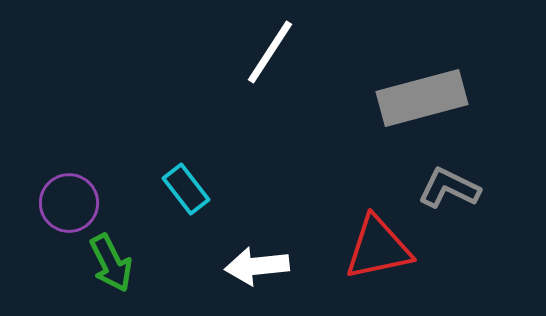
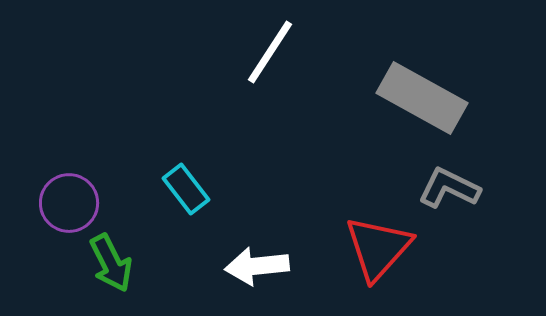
gray rectangle: rotated 44 degrees clockwise
red triangle: rotated 36 degrees counterclockwise
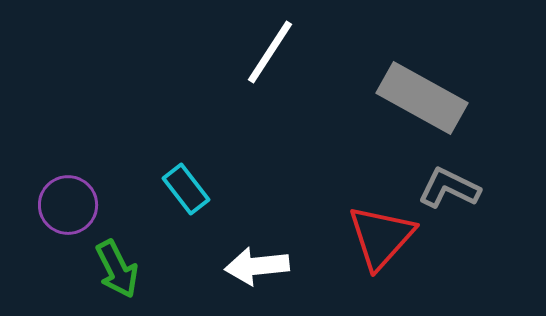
purple circle: moved 1 px left, 2 px down
red triangle: moved 3 px right, 11 px up
green arrow: moved 6 px right, 6 px down
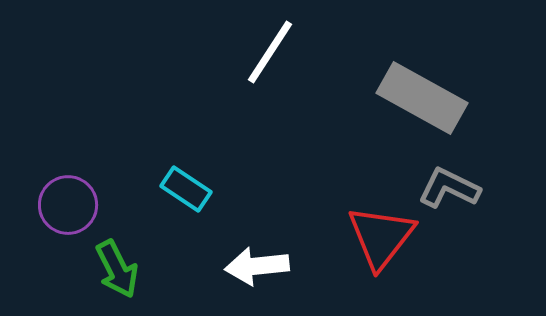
cyan rectangle: rotated 18 degrees counterclockwise
red triangle: rotated 4 degrees counterclockwise
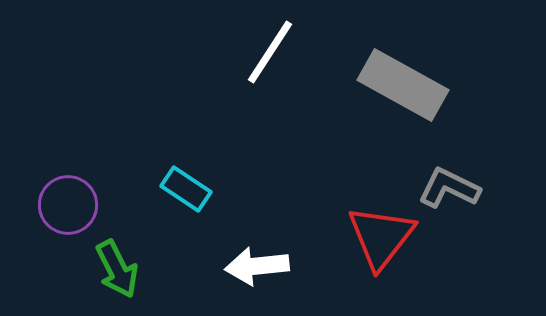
gray rectangle: moved 19 px left, 13 px up
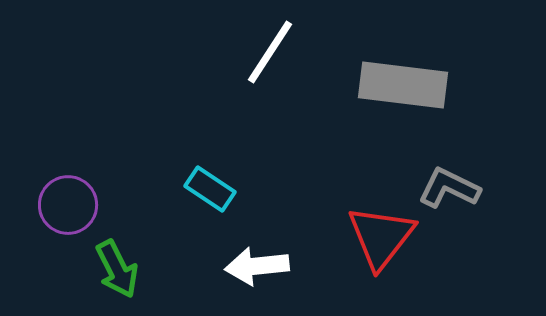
gray rectangle: rotated 22 degrees counterclockwise
cyan rectangle: moved 24 px right
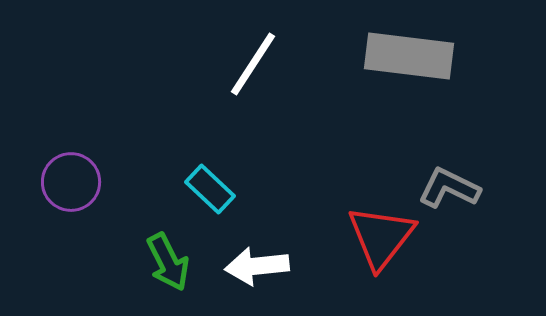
white line: moved 17 px left, 12 px down
gray rectangle: moved 6 px right, 29 px up
cyan rectangle: rotated 9 degrees clockwise
purple circle: moved 3 px right, 23 px up
green arrow: moved 51 px right, 7 px up
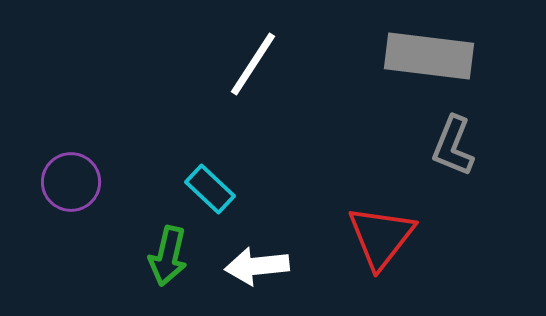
gray rectangle: moved 20 px right
gray L-shape: moved 4 px right, 42 px up; rotated 94 degrees counterclockwise
green arrow: moved 6 px up; rotated 40 degrees clockwise
